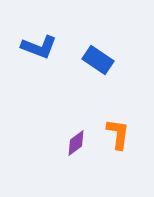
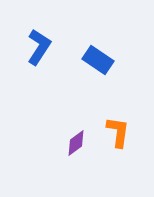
blue L-shape: rotated 78 degrees counterclockwise
orange L-shape: moved 2 px up
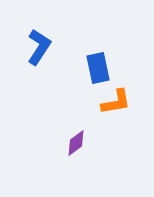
blue rectangle: moved 8 px down; rotated 44 degrees clockwise
orange L-shape: moved 2 px left, 30 px up; rotated 72 degrees clockwise
